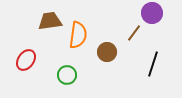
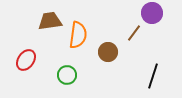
brown circle: moved 1 px right
black line: moved 12 px down
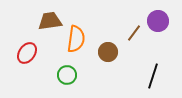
purple circle: moved 6 px right, 8 px down
orange semicircle: moved 2 px left, 4 px down
red ellipse: moved 1 px right, 7 px up
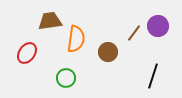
purple circle: moved 5 px down
green circle: moved 1 px left, 3 px down
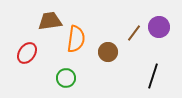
purple circle: moved 1 px right, 1 px down
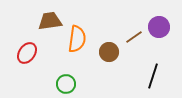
brown line: moved 4 px down; rotated 18 degrees clockwise
orange semicircle: moved 1 px right
brown circle: moved 1 px right
green circle: moved 6 px down
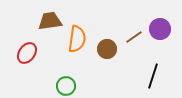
purple circle: moved 1 px right, 2 px down
brown circle: moved 2 px left, 3 px up
green circle: moved 2 px down
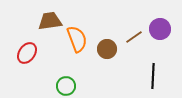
orange semicircle: rotated 28 degrees counterclockwise
black line: rotated 15 degrees counterclockwise
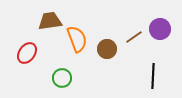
green circle: moved 4 px left, 8 px up
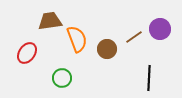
black line: moved 4 px left, 2 px down
